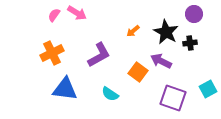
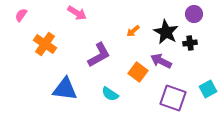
pink semicircle: moved 33 px left
orange cross: moved 7 px left, 9 px up; rotated 30 degrees counterclockwise
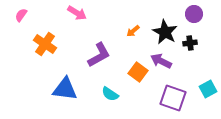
black star: moved 1 px left
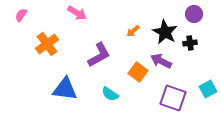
orange cross: moved 2 px right; rotated 20 degrees clockwise
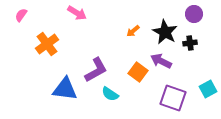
purple L-shape: moved 3 px left, 15 px down
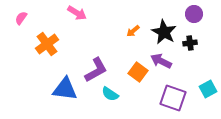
pink semicircle: moved 3 px down
black star: moved 1 px left
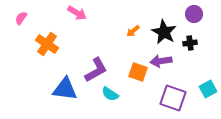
orange cross: rotated 20 degrees counterclockwise
purple arrow: rotated 35 degrees counterclockwise
orange square: rotated 18 degrees counterclockwise
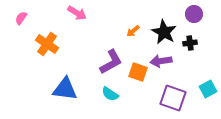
purple L-shape: moved 15 px right, 8 px up
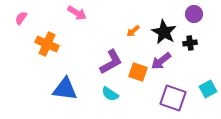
orange cross: rotated 10 degrees counterclockwise
purple arrow: rotated 30 degrees counterclockwise
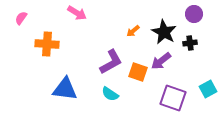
orange cross: rotated 20 degrees counterclockwise
